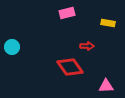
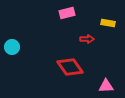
red arrow: moved 7 px up
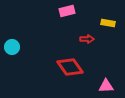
pink rectangle: moved 2 px up
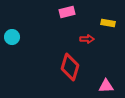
pink rectangle: moved 1 px down
cyan circle: moved 10 px up
red diamond: rotated 52 degrees clockwise
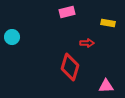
red arrow: moved 4 px down
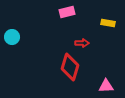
red arrow: moved 5 px left
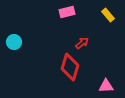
yellow rectangle: moved 8 px up; rotated 40 degrees clockwise
cyan circle: moved 2 px right, 5 px down
red arrow: rotated 40 degrees counterclockwise
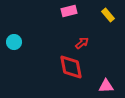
pink rectangle: moved 2 px right, 1 px up
red diamond: moved 1 px right; rotated 28 degrees counterclockwise
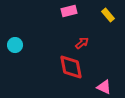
cyan circle: moved 1 px right, 3 px down
pink triangle: moved 2 px left, 1 px down; rotated 28 degrees clockwise
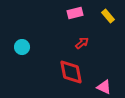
pink rectangle: moved 6 px right, 2 px down
yellow rectangle: moved 1 px down
cyan circle: moved 7 px right, 2 px down
red diamond: moved 5 px down
